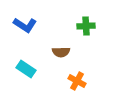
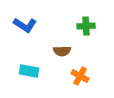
brown semicircle: moved 1 px right, 1 px up
cyan rectangle: moved 3 px right, 2 px down; rotated 24 degrees counterclockwise
orange cross: moved 3 px right, 5 px up
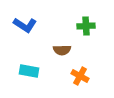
brown semicircle: moved 1 px up
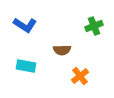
green cross: moved 8 px right; rotated 18 degrees counterclockwise
cyan rectangle: moved 3 px left, 5 px up
orange cross: rotated 24 degrees clockwise
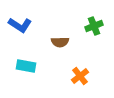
blue L-shape: moved 5 px left
brown semicircle: moved 2 px left, 8 px up
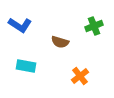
brown semicircle: rotated 18 degrees clockwise
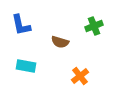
blue L-shape: moved 1 px right; rotated 45 degrees clockwise
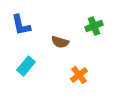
cyan rectangle: rotated 60 degrees counterclockwise
orange cross: moved 1 px left, 1 px up
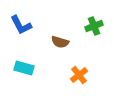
blue L-shape: rotated 15 degrees counterclockwise
cyan rectangle: moved 2 px left, 2 px down; rotated 66 degrees clockwise
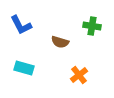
green cross: moved 2 px left; rotated 30 degrees clockwise
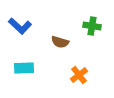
blue L-shape: moved 1 px left, 1 px down; rotated 20 degrees counterclockwise
cyan rectangle: rotated 18 degrees counterclockwise
